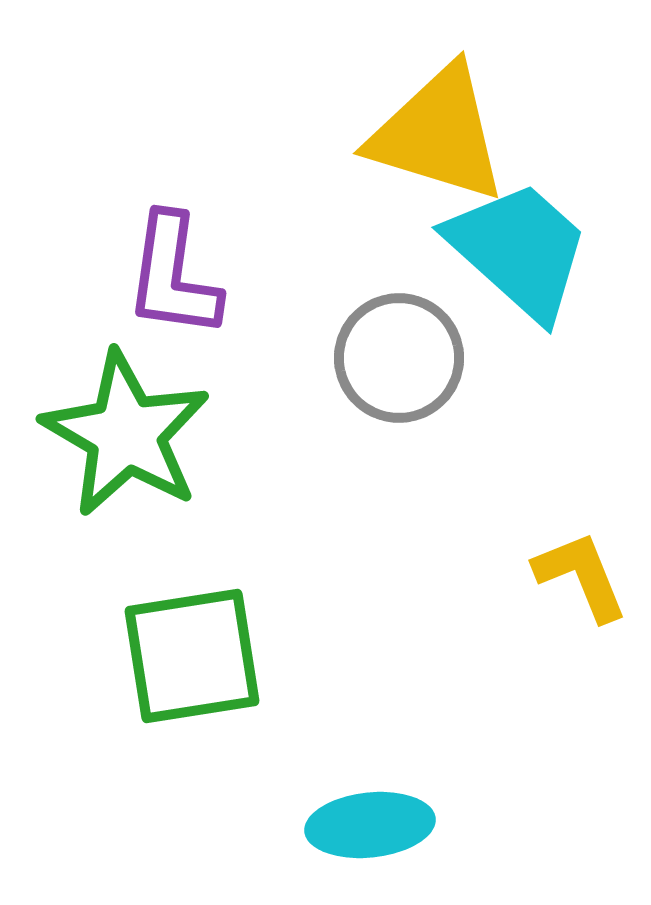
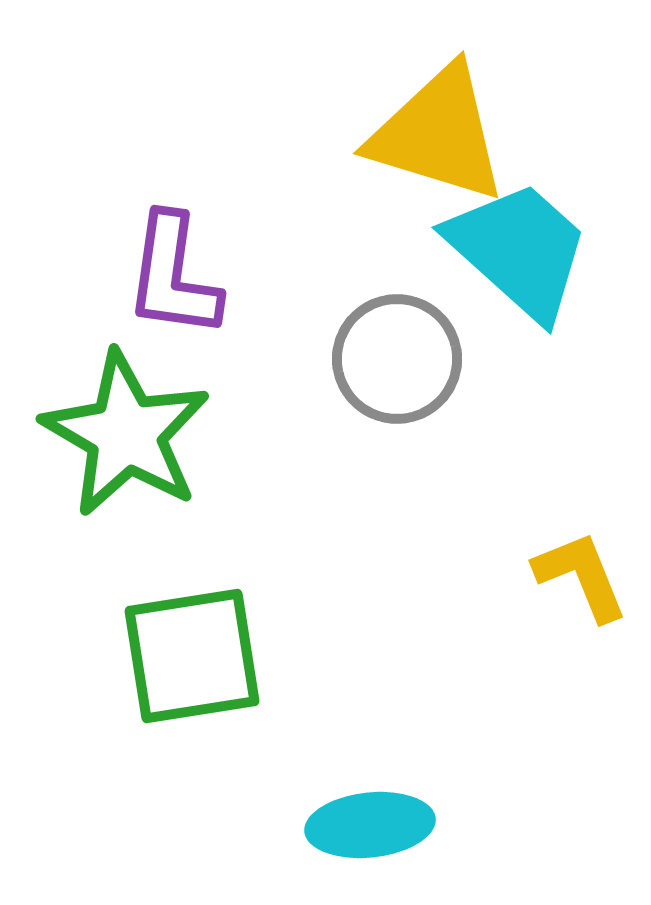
gray circle: moved 2 px left, 1 px down
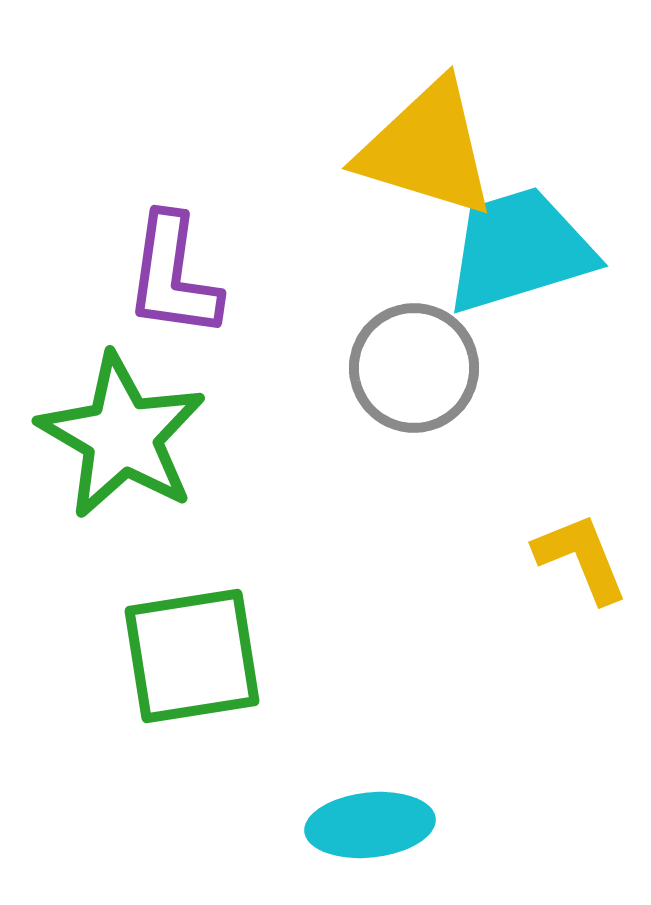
yellow triangle: moved 11 px left, 15 px down
cyan trapezoid: rotated 59 degrees counterclockwise
gray circle: moved 17 px right, 9 px down
green star: moved 4 px left, 2 px down
yellow L-shape: moved 18 px up
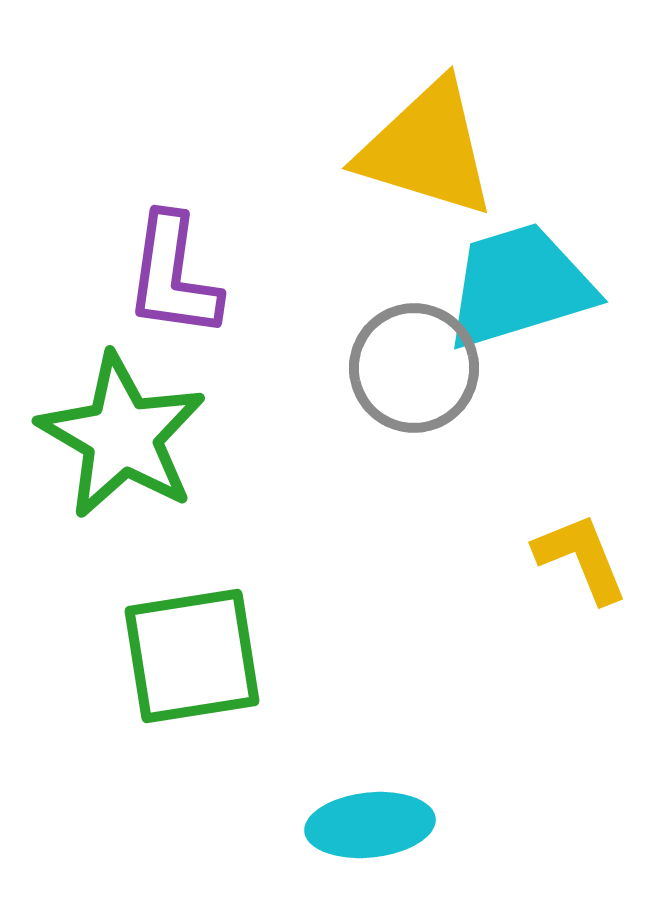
cyan trapezoid: moved 36 px down
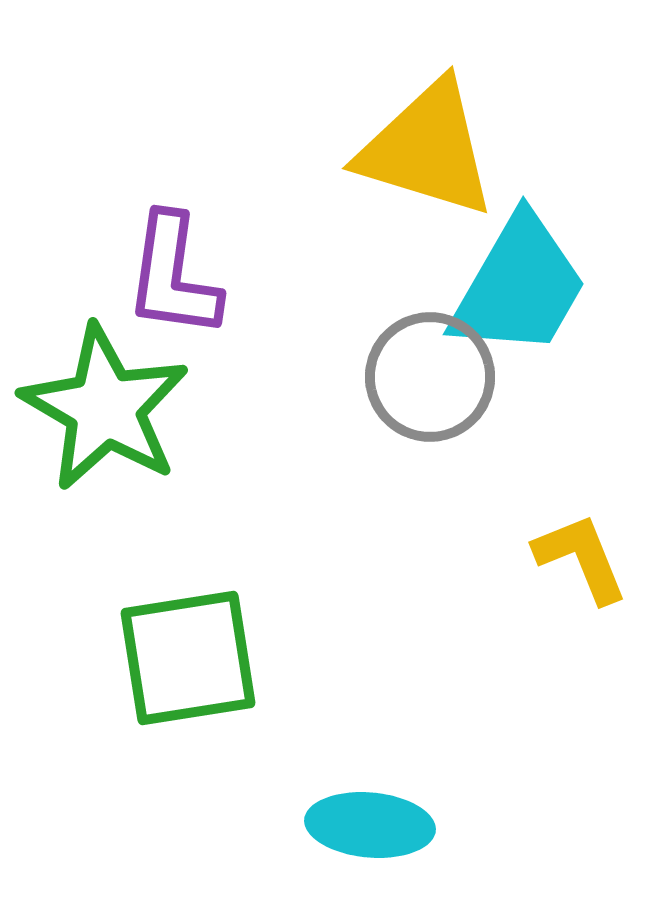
cyan trapezoid: rotated 137 degrees clockwise
gray circle: moved 16 px right, 9 px down
green star: moved 17 px left, 28 px up
green square: moved 4 px left, 2 px down
cyan ellipse: rotated 11 degrees clockwise
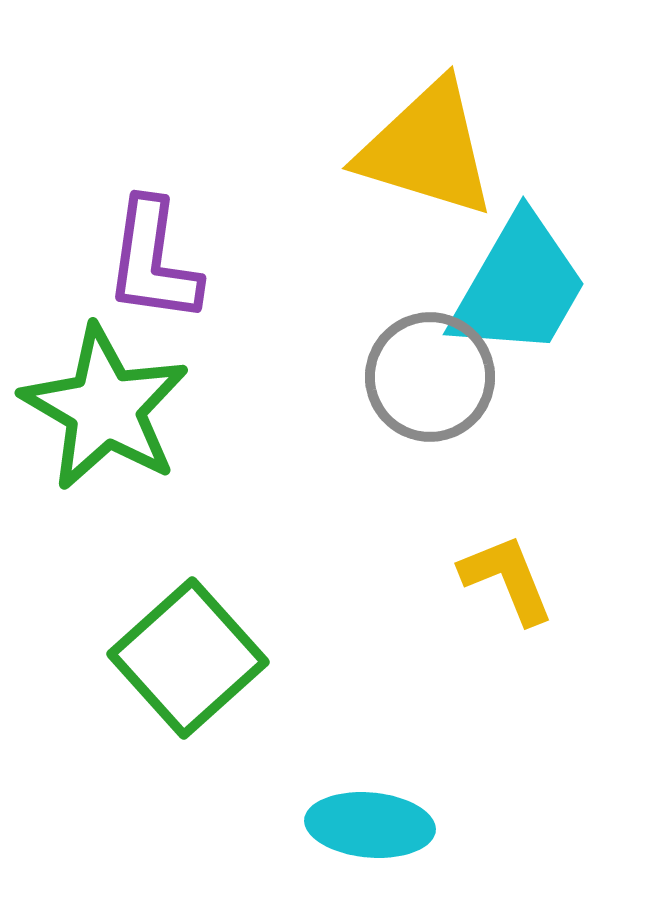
purple L-shape: moved 20 px left, 15 px up
yellow L-shape: moved 74 px left, 21 px down
green square: rotated 33 degrees counterclockwise
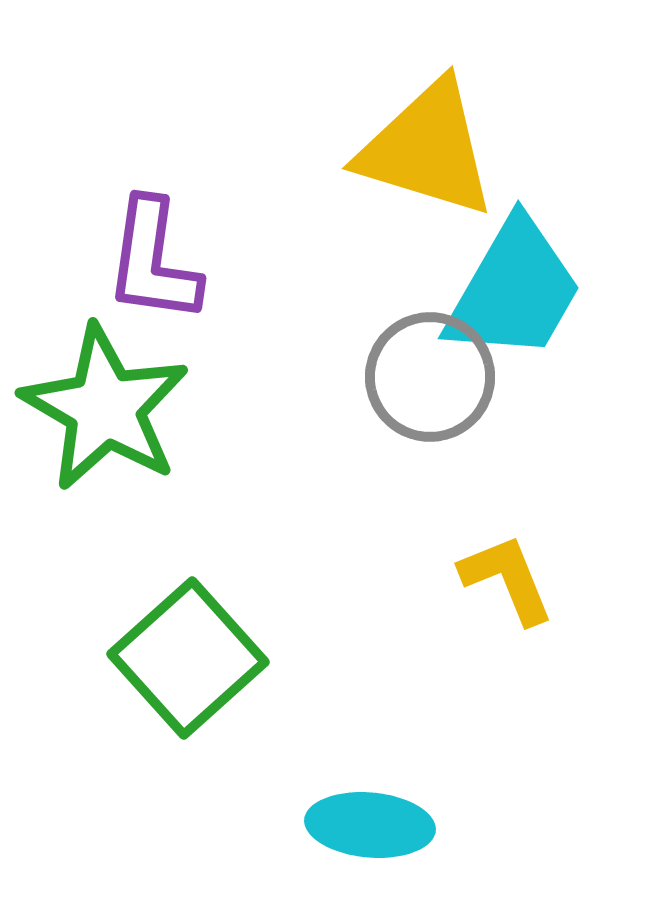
cyan trapezoid: moved 5 px left, 4 px down
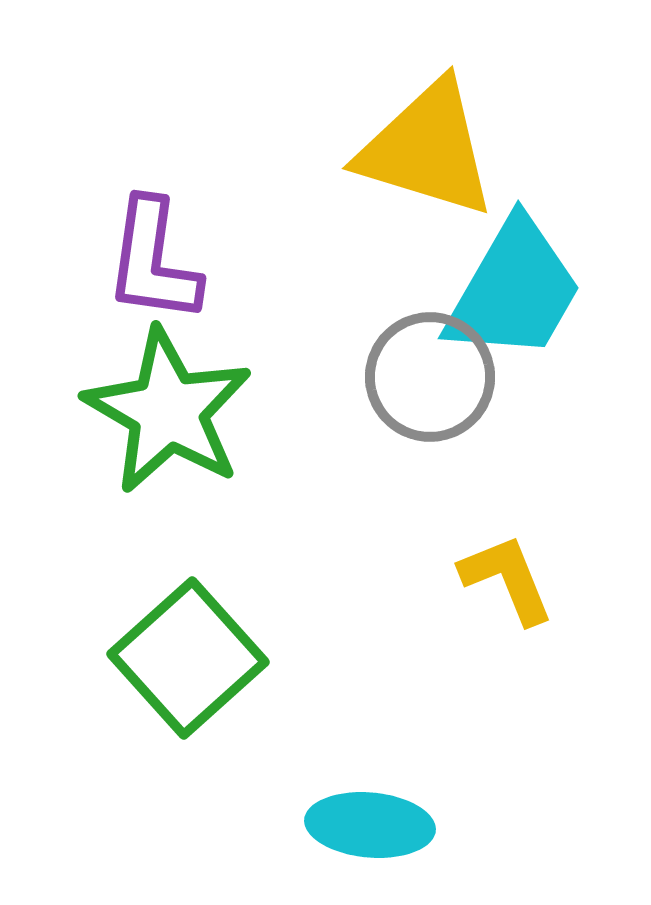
green star: moved 63 px right, 3 px down
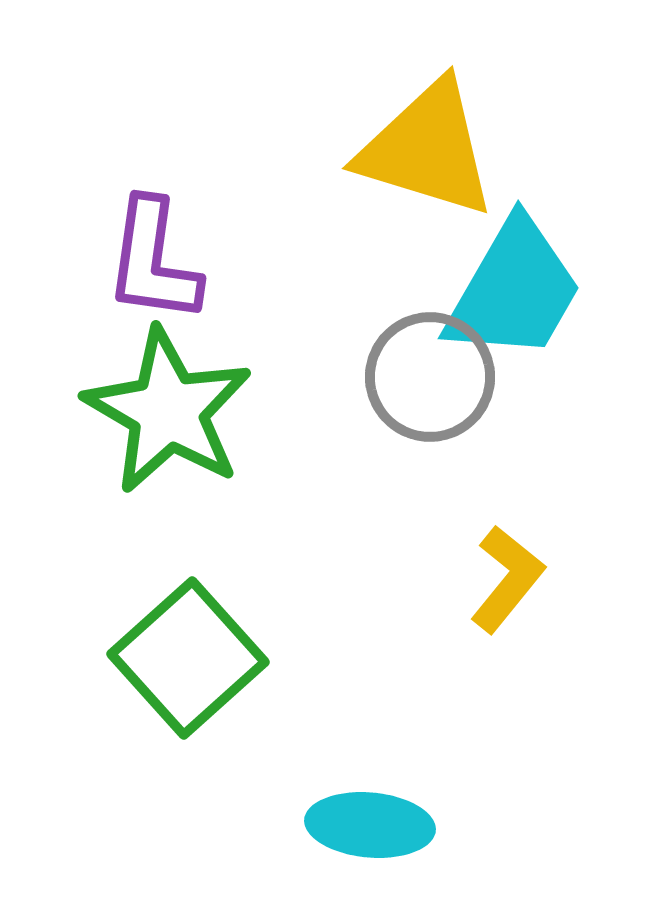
yellow L-shape: rotated 61 degrees clockwise
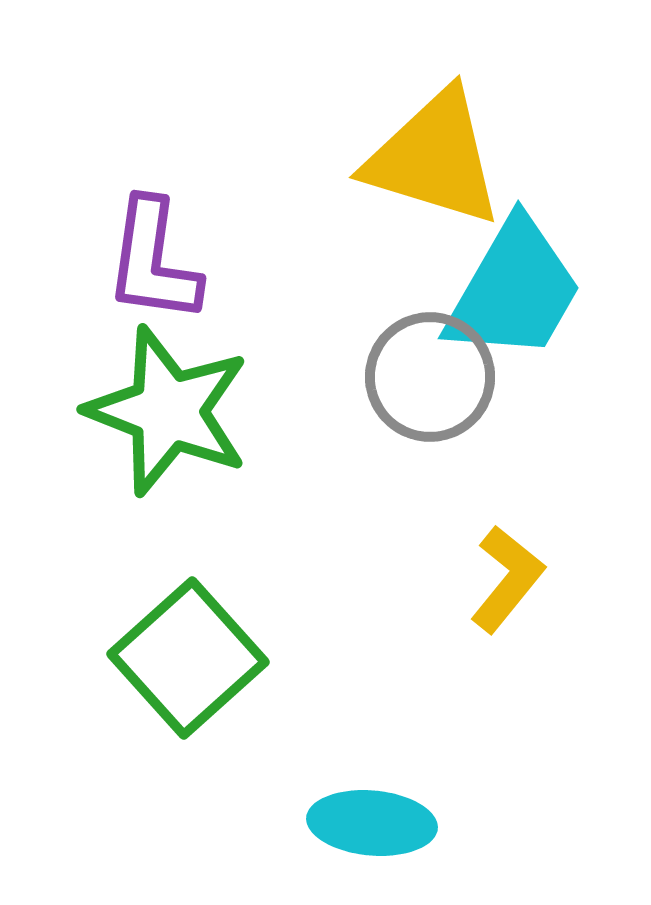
yellow triangle: moved 7 px right, 9 px down
green star: rotated 9 degrees counterclockwise
cyan ellipse: moved 2 px right, 2 px up
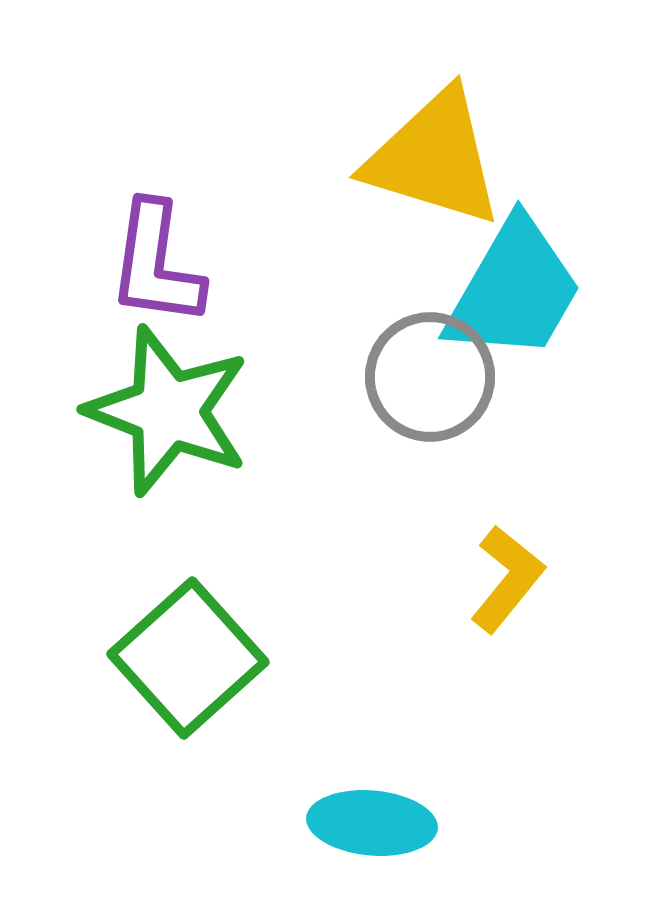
purple L-shape: moved 3 px right, 3 px down
